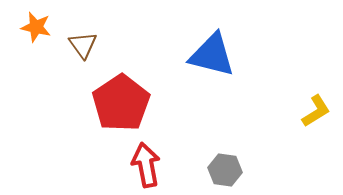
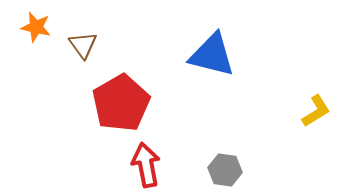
red pentagon: rotated 4 degrees clockwise
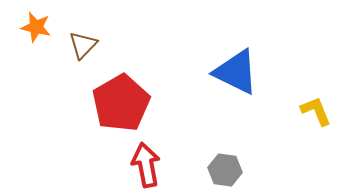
brown triangle: rotated 20 degrees clockwise
blue triangle: moved 24 px right, 17 px down; rotated 12 degrees clockwise
yellow L-shape: rotated 80 degrees counterclockwise
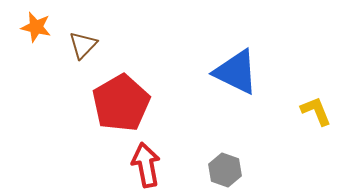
gray hexagon: rotated 12 degrees clockwise
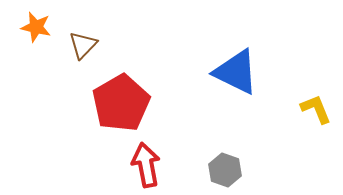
yellow L-shape: moved 2 px up
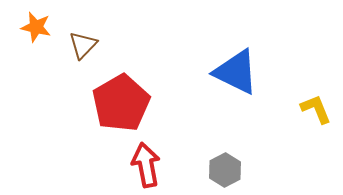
gray hexagon: rotated 12 degrees clockwise
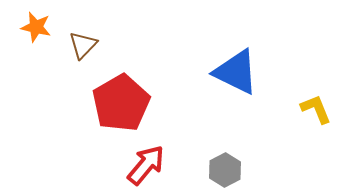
red arrow: rotated 51 degrees clockwise
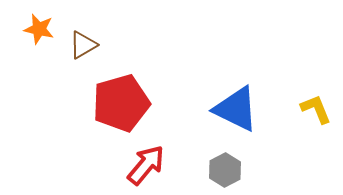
orange star: moved 3 px right, 2 px down
brown triangle: rotated 16 degrees clockwise
blue triangle: moved 37 px down
red pentagon: rotated 14 degrees clockwise
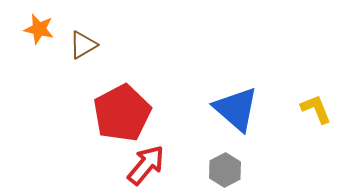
red pentagon: moved 1 px right, 10 px down; rotated 12 degrees counterclockwise
blue triangle: rotated 15 degrees clockwise
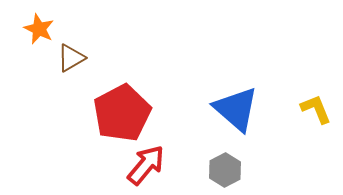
orange star: rotated 12 degrees clockwise
brown triangle: moved 12 px left, 13 px down
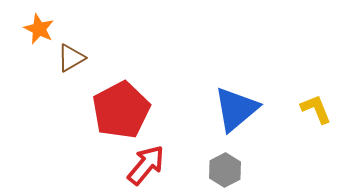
blue triangle: rotated 39 degrees clockwise
red pentagon: moved 1 px left, 3 px up
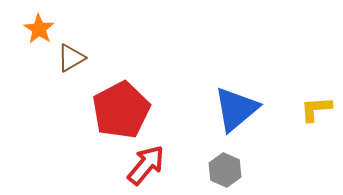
orange star: rotated 8 degrees clockwise
yellow L-shape: rotated 72 degrees counterclockwise
gray hexagon: rotated 8 degrees counterclockwise
